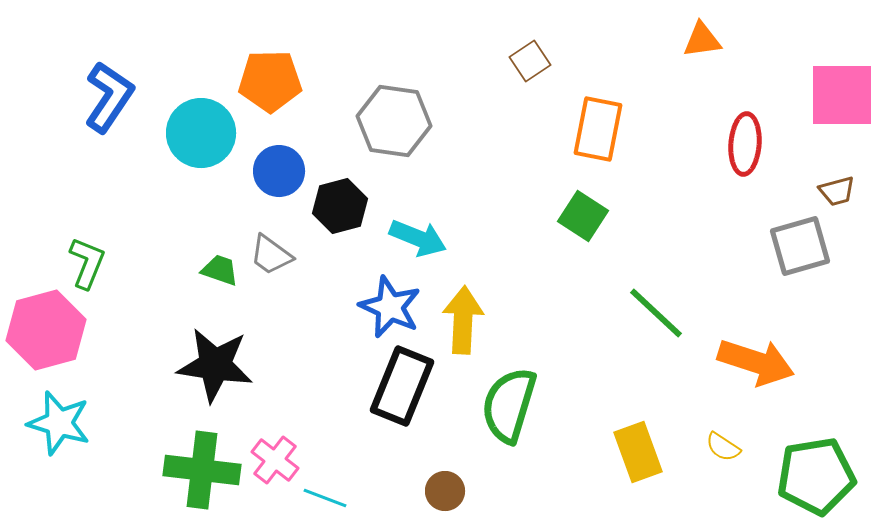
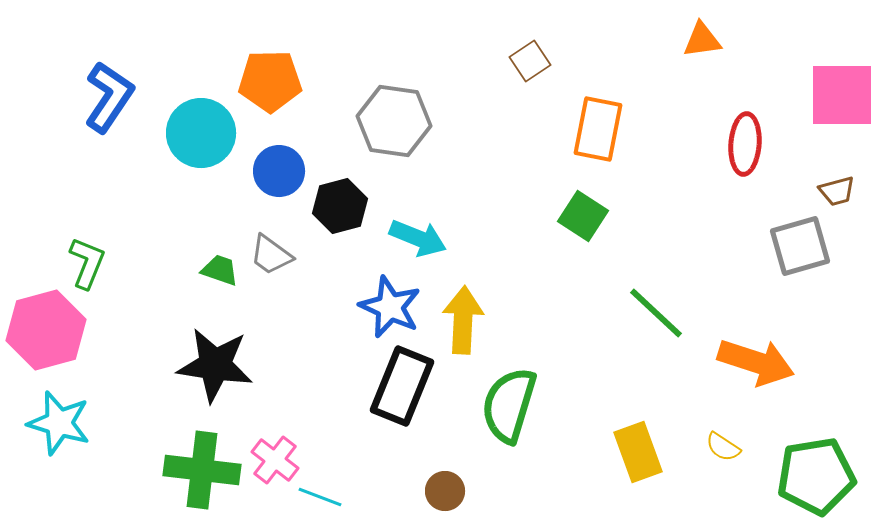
cyan line: moved 5 px left, 1 px up
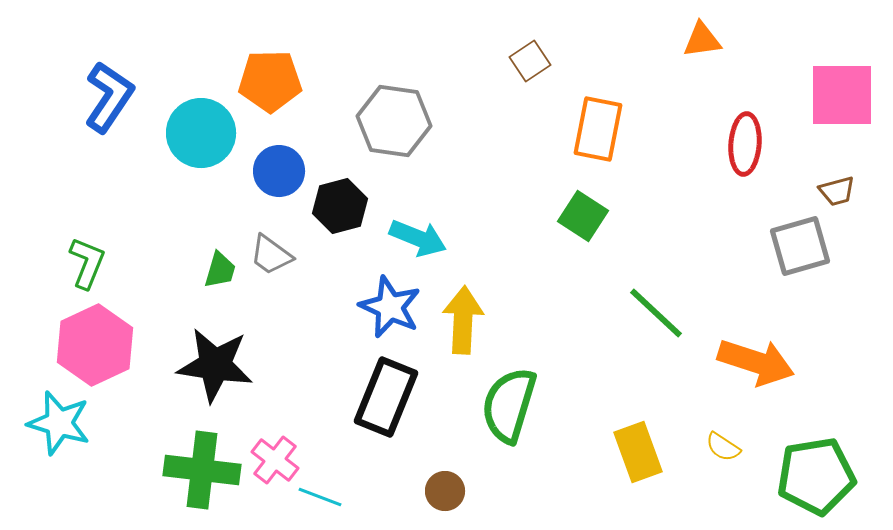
green trapezoid: rotated 87 degrees clockwise
pink hexagon: moved 49 px right, 15 px down; rotated 10 degrees counterclockwise
black rectangle: moved 16 px left, 11 px down
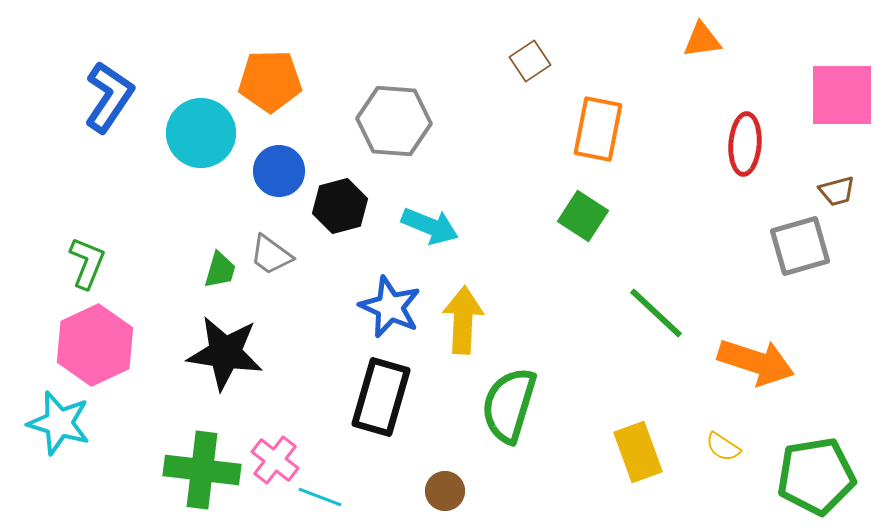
gray hexagon: rotated 4 degrees counterclockwise
cyan arrow: moved 12 px right, 12 px up
black star: moved 10 px right, 12 px up
black rectangle: moved 5 px left; rotated 6 degrees counterclockwise
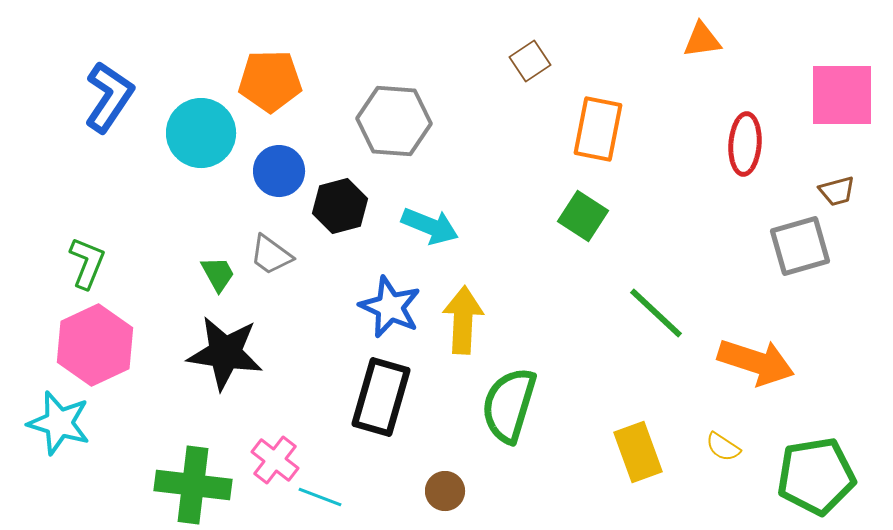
green trapezoid: moved 2 px left, 4 px down; rotated 45 degrees counterclockwise
green cross: moved 9 px left, 15 px down
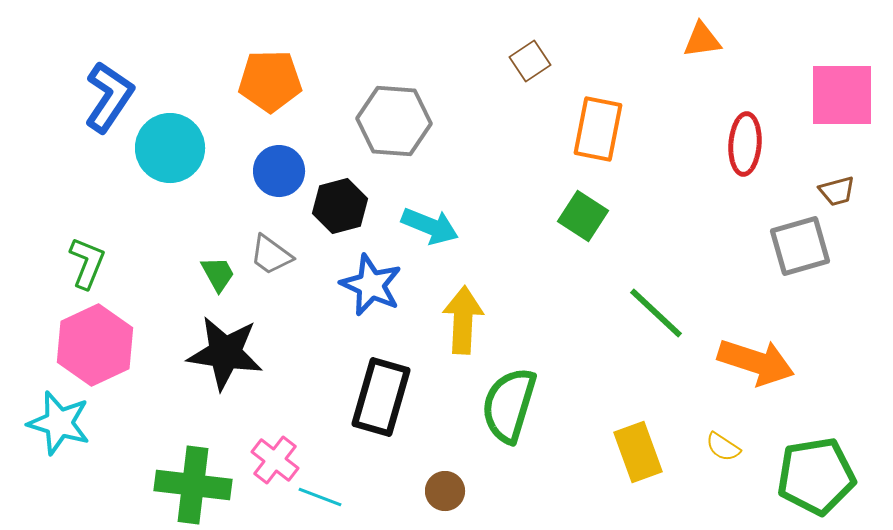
cyan circle: moved 31 px left, 15 px down
blue star: moved 19 px left, 22 px up
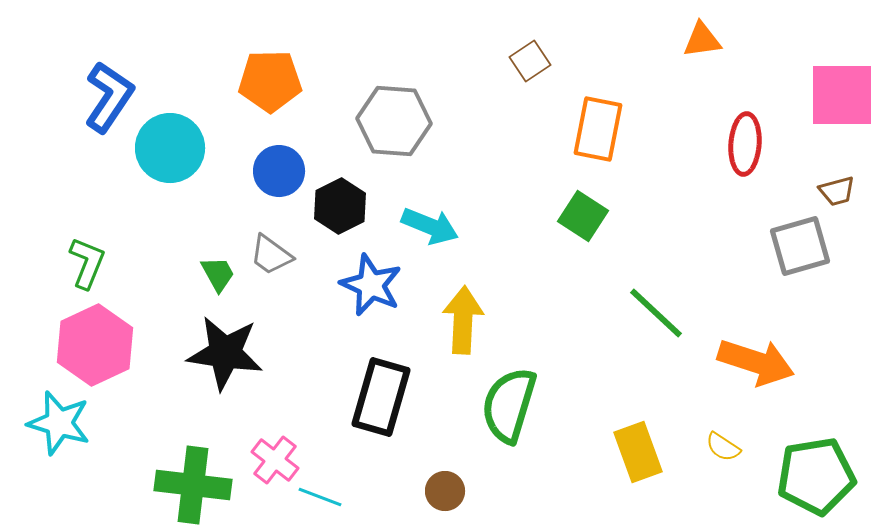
black hexagon: rotated 12 degrees counterclockwise
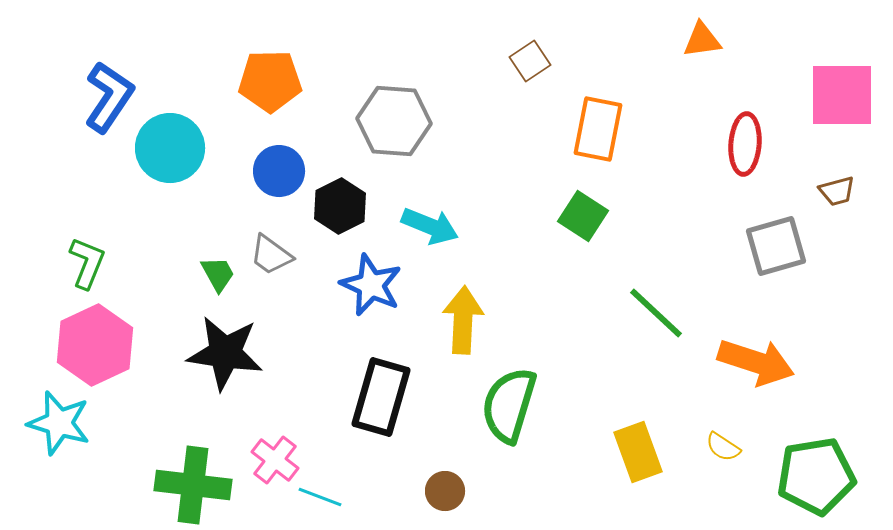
gray square: moved 24 px left
